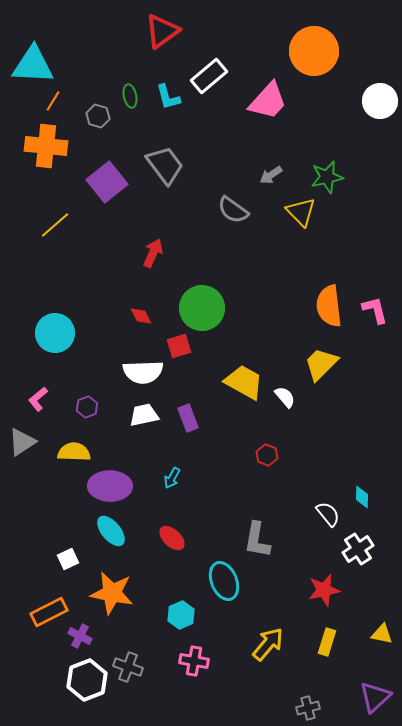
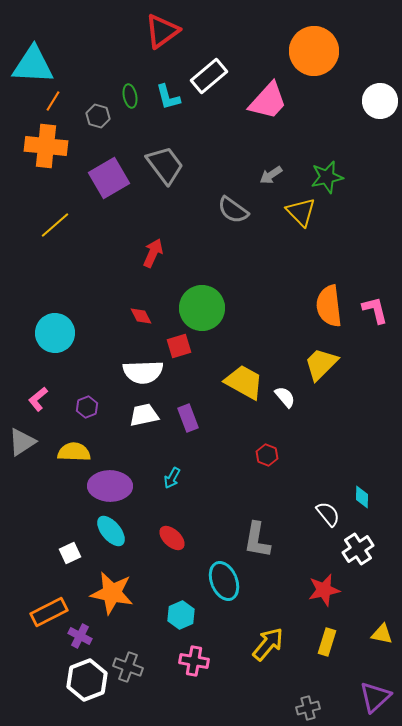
purple square at (107, 182): moved 2 px right, 4 px up; rotated 9 degrees clockwise
white square at (68, 559): moved 2 px right, 6 px up
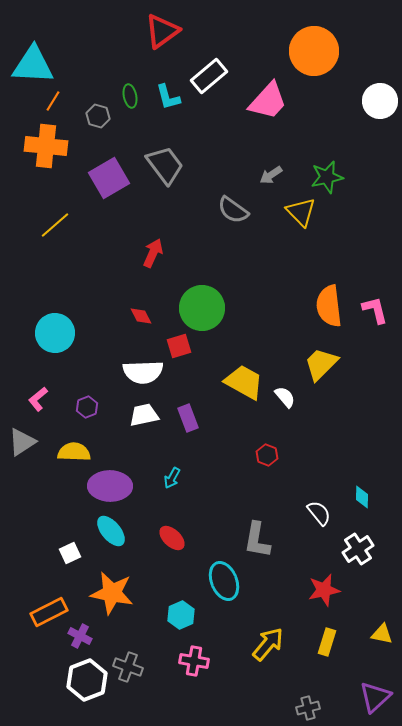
white semicircle at (328, 514): moved 9 px left, 1 px up
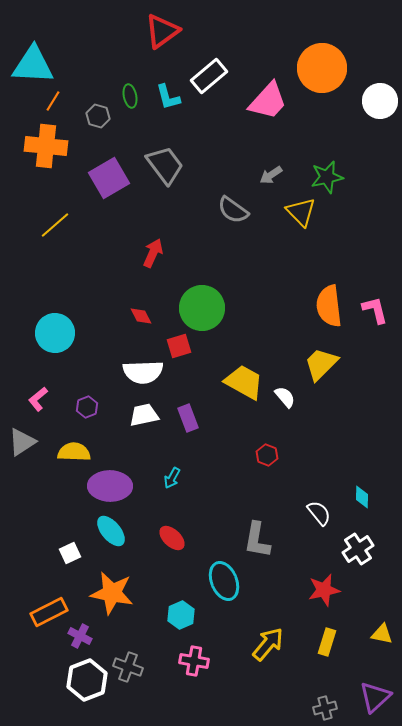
orange circle at (314, 51): moved 8 px right, 17 px down
gray cross at (308, 708): moved 17 px right
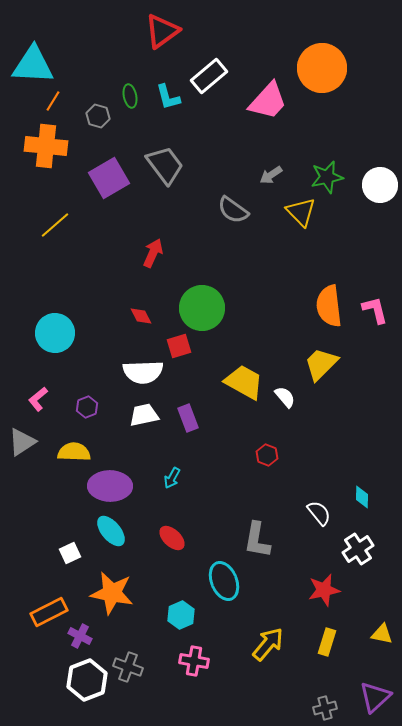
white circle at (380, 101): moved 84 px down
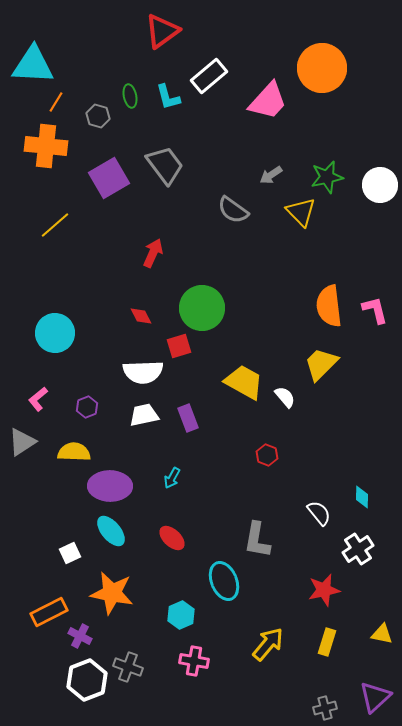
orange line at (53, 101): moved 3 px right, 1 px down
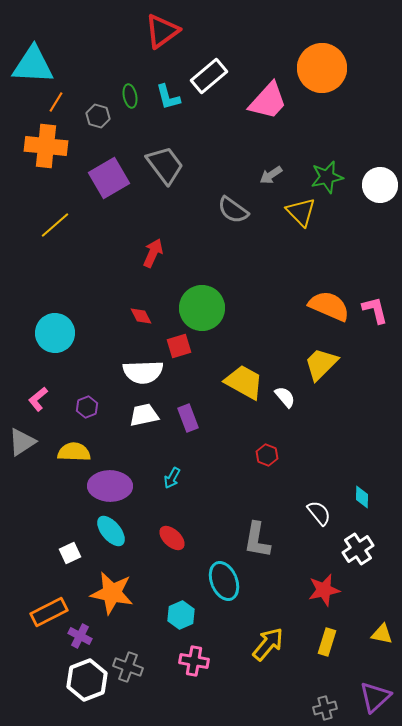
orange semicircle at (329, 306): rotated 120 degrees clockwise
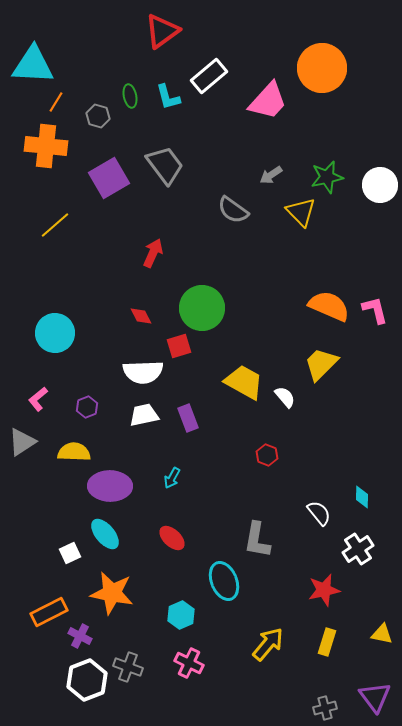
cyan ellipse at (111, 531): moved 6 px left, 3 px down
pink cross at (194, 661): moved 5 px left, 2 px down; rotated 16 degrees clockwise
purple triangle at (375, 697): rotated 24 degrees counterclockwise
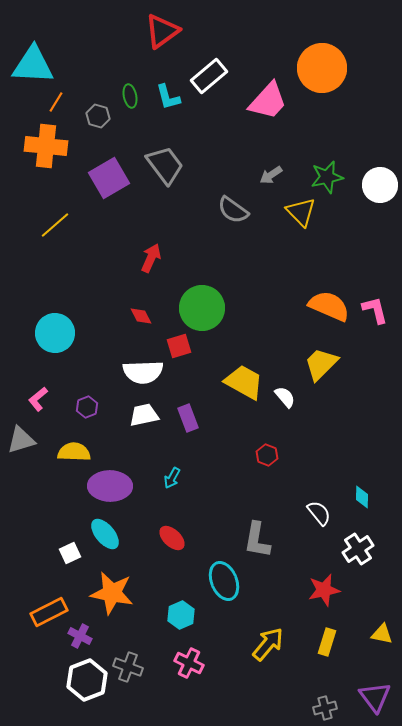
red arrow at (153, 253): moved 2 px left, 5 px down
gray triangle at (22, 442): moved 1 px left, 2 px up; rotated 16 degrees clockwise
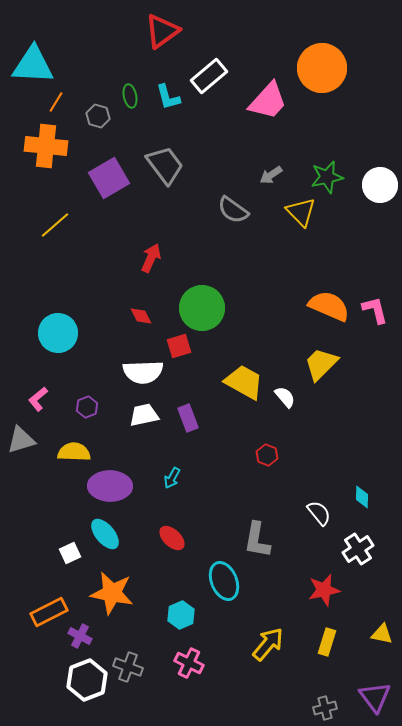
cyan circle at (55, 333): moved 3 px right
